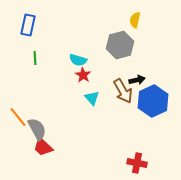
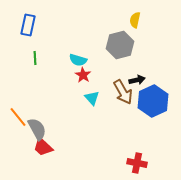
brown arrow: moved 1 px down
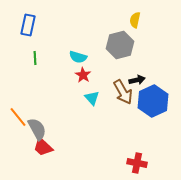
cyan semicircle: moved 3 px up
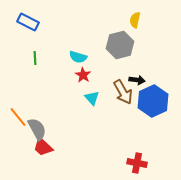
blue rectangle: moved 3 px up; rotated 75 degrees counterclockwise
black arrow: rotated 21 degrees clockwise
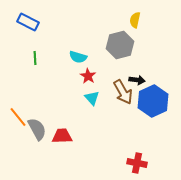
red star: moved 5 px right, 1 px down
red trapezoid: moved 19 px right, 11 px up; rotated 135 degrees clockwise
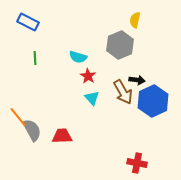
gray hexagon: rotated 8 degrees counterclockwise
gray semicircle: moved 5 px left, 1 px down
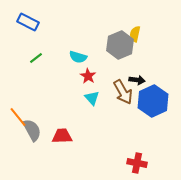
yellow semicircle: moved 14 px down
green line: moved 1 px right; rotated 56 degrees clockwise
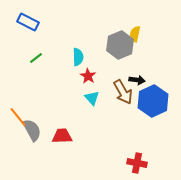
cyan semicircle: rotated 108 degrees counterclockwise
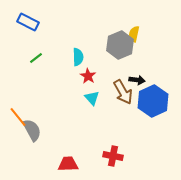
yellow semicircle: moved 1 px left
red trapezoid: moved 6 px right, 28 px down
red cross: moved 24 px left, 7 px up
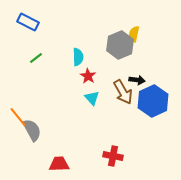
red trapezoid: moved 9 px left
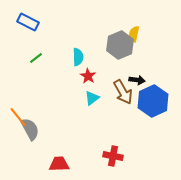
cyan triangle: rotated 35 degrees clockwise
gray semicircle: moved 2 px left, 1 px up
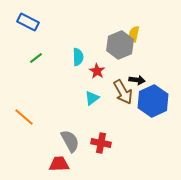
red star: moved 9 px right, 5 px up
orange line: moved 6 px right; rotated 10 degrees counterclockwise
gray semicircle: moved 40 px right, 12 px down
red cross: moved 12 px left, 13 px up
